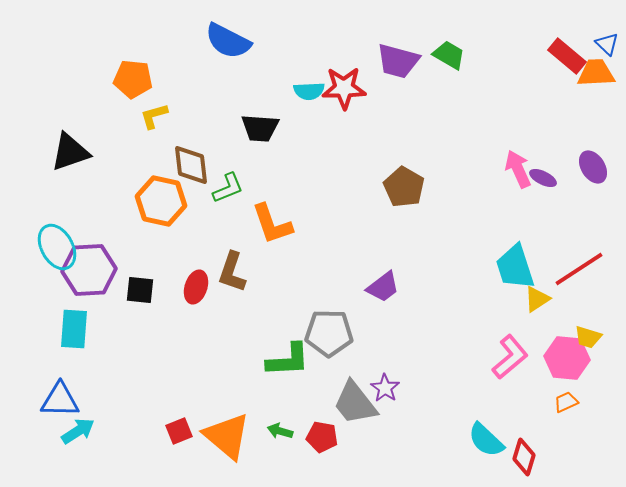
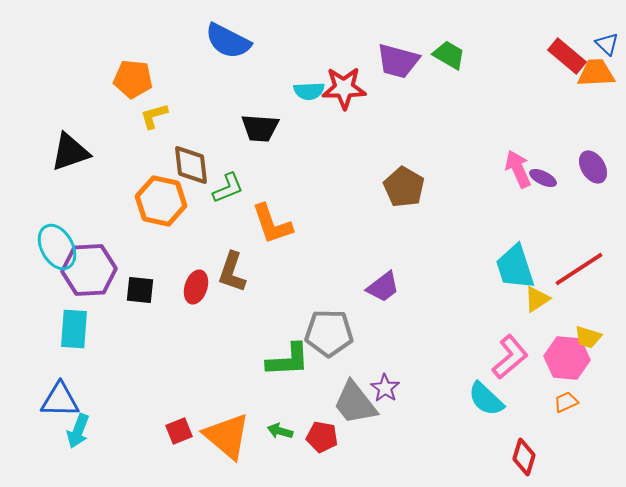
cyan arrow at (78, 431): rotated 144 degrees clockwise
cyan semicircle at (486, 440): moved 41 px up
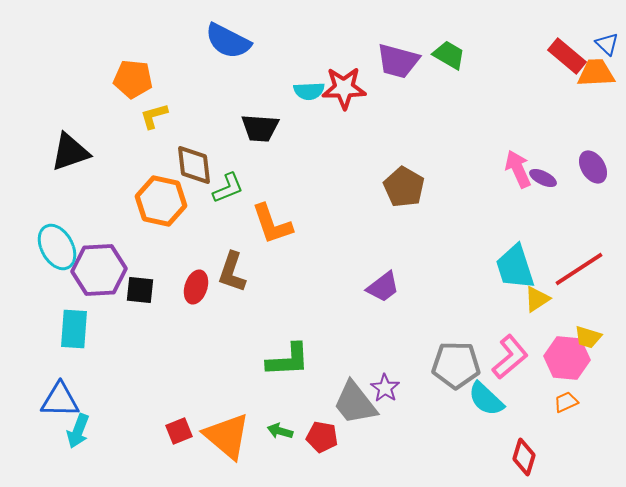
brown diamond at (191, 165): moved 3 px right
purple hexagon at (89, 270): moved 10 px right
gray pentagon at (329, 333): moved 127 px right, 32 px down
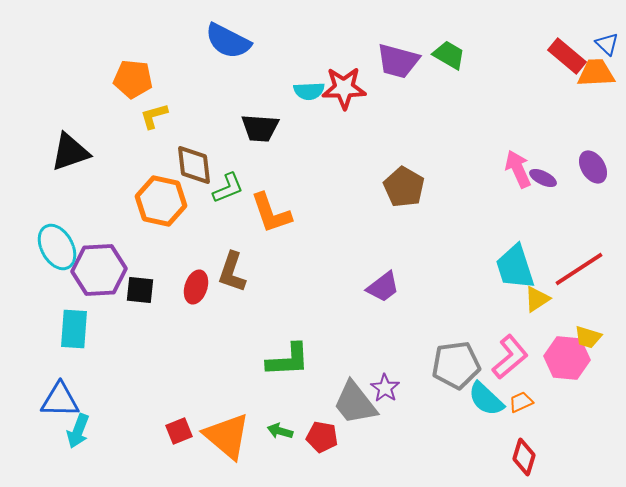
orange L-shape at (272, 224): moved 1 px left, 11 px up
gray pentagon at (456, 365): rotated 9 degrees counterclockwise
orange trapezoid at (566, 402): moved 45 px left
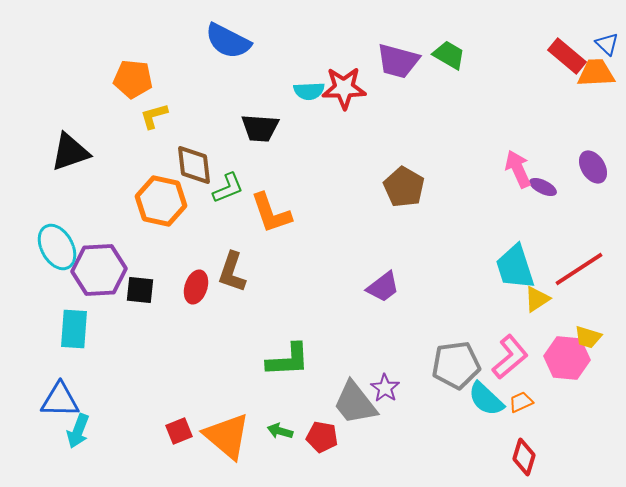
purple ellipse at (543, 178): moved 9 px down
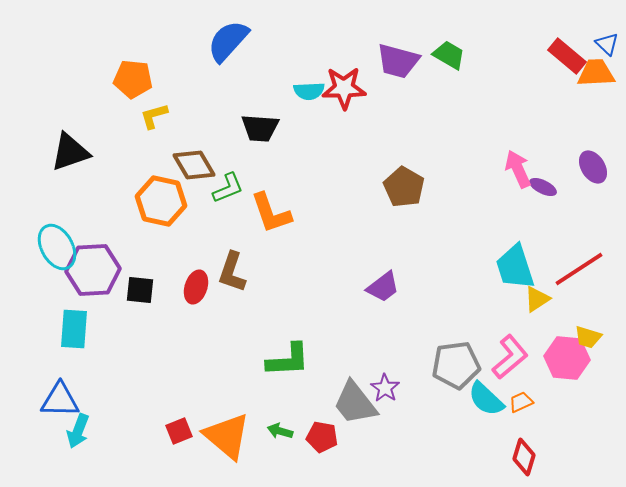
blue semicircle at (228, 41): rotated 105 degrees clockwise
brown diamond at (194, 165): rotated 24 degrees counterclockwise
purple hexagon at (99, 270): moved 6 px left
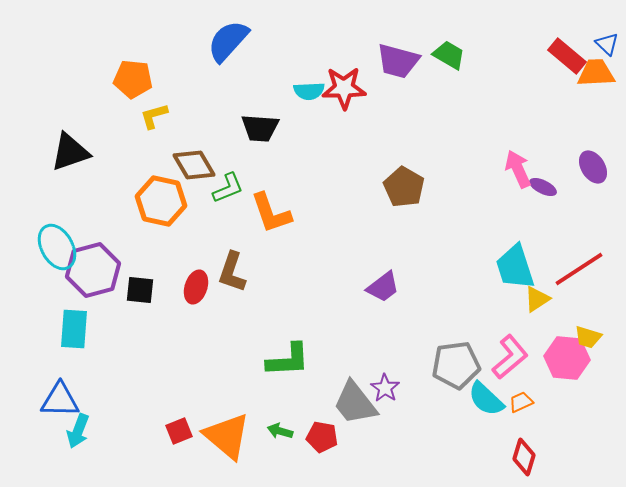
purple hexagon at (93, 270): rotated 12 degrees counterclockwise
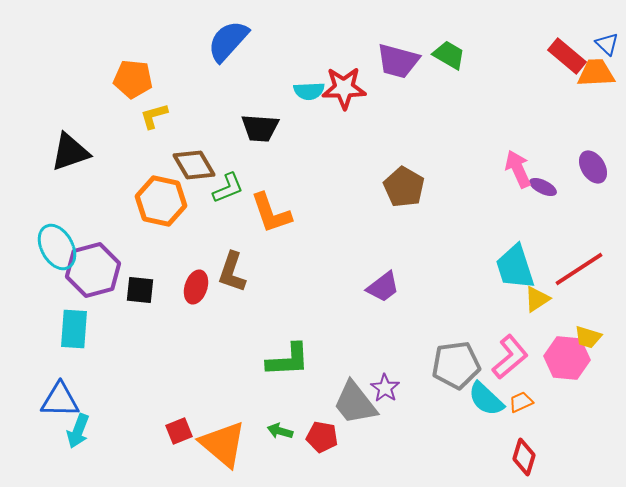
orange triangle at (227, 436): moved 4 px left, 8 px down
